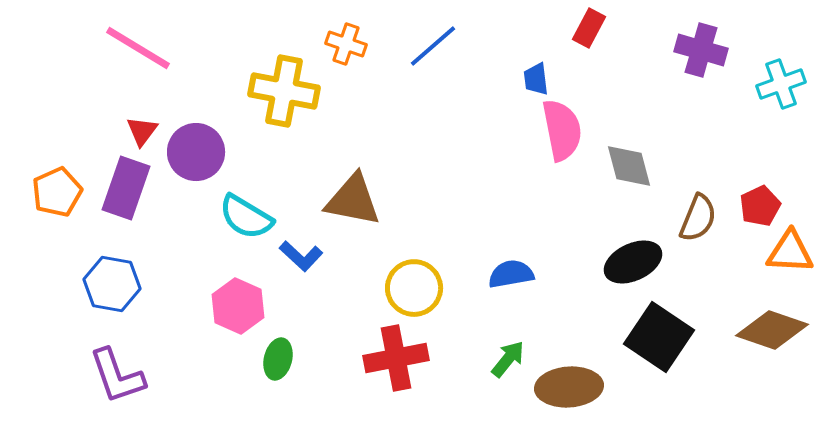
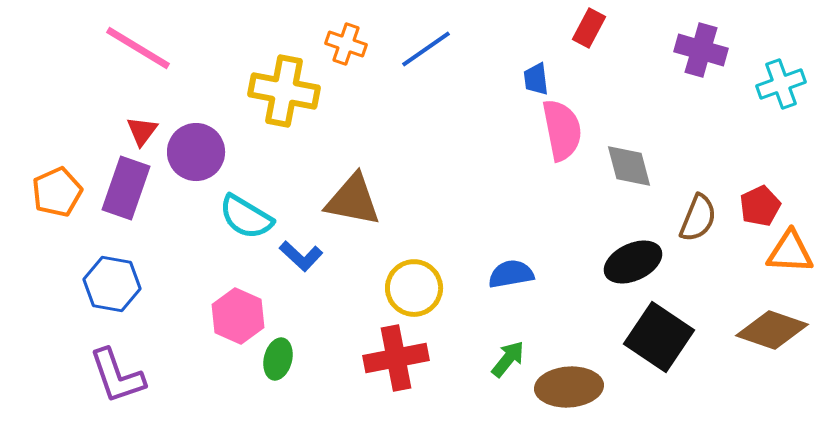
blue line: moved 7 px left, 3 px down; rotated 6 degrees clockwise
pink hexagon: moved 10 px down
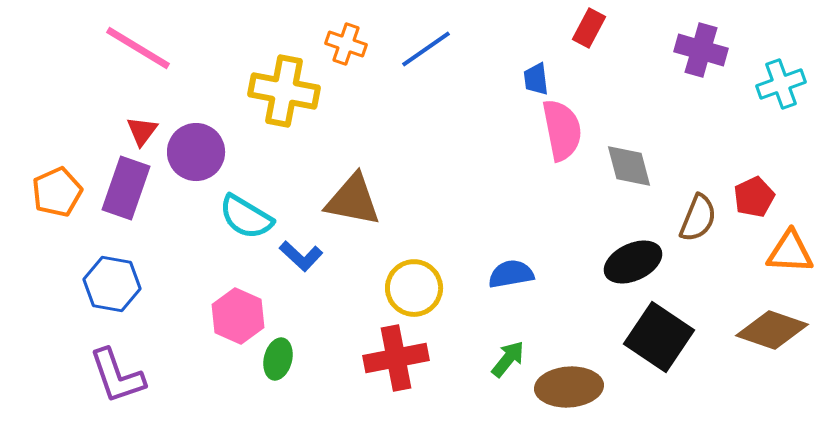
red pentagon: moved 6 px left, 9 px up
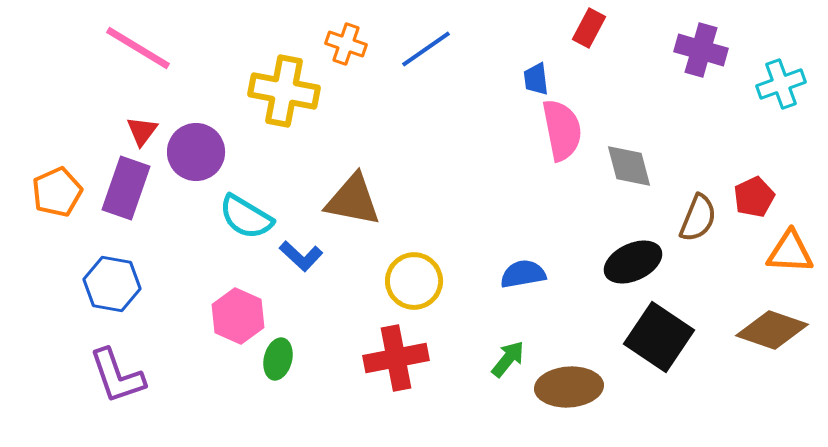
blue semicircle: moved 12 px right
yellow circle: moved 7 px up
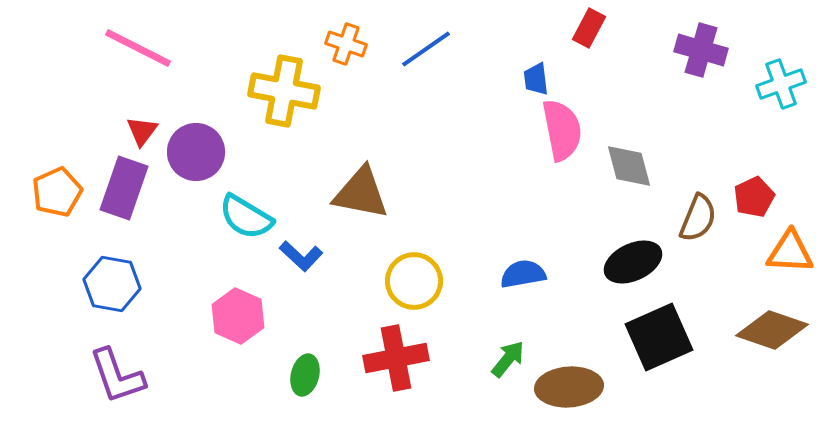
pink line: rotated 4 degrees counterclockwise
purple rectangle: moved 2 px left
brown triangle: moved 8 px right, 7 px up
black square: rotated 32 degrees clockwise
green ellipse: moved 27 px right, 16 px down
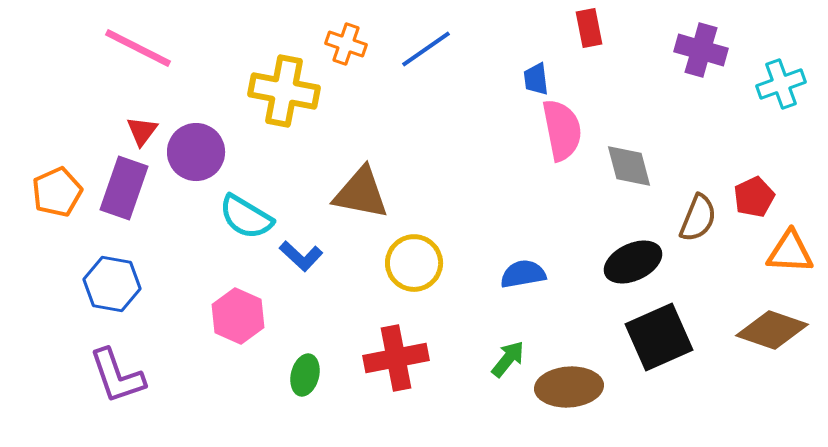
red rectangle: rotated 39 degrees counterclockwise
yellow circle: moved 18 px up
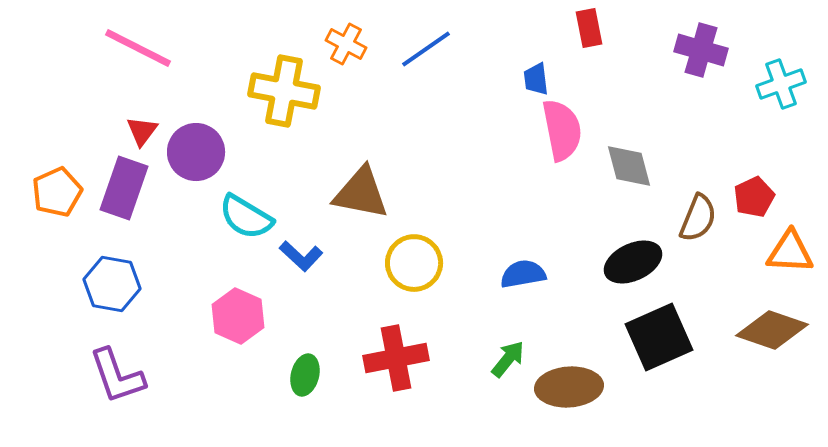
orange cross: rotated 9 degrees clockwise
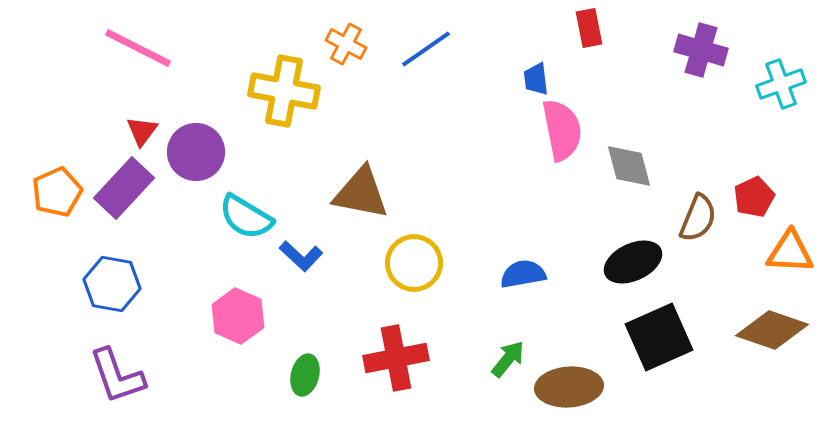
purple rectangle: rotated 24 degrees clockwise
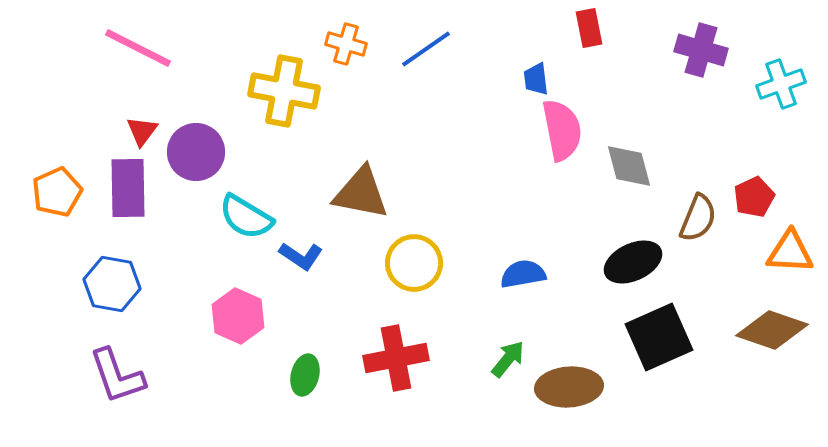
orange cross: rotated 12 degrees counterclockwise
purple rectangle: moved 4 px right; rotated 44 degrees counterclockwise
blue L-shape: rotated 9 degrees counterclockwise
